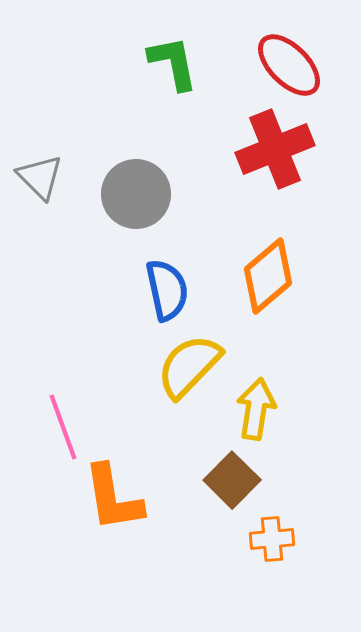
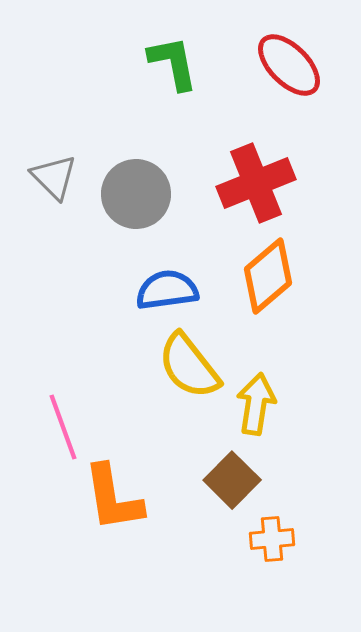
red cross: moved 19 px left, 34 px down
gray triangle: moved 14 px right
blue semicircle: rotated 86 degrees counterclockwise
yellow semicircle: rotated 82 degrees counterclockwise
yellow arrow: moved 5 px up
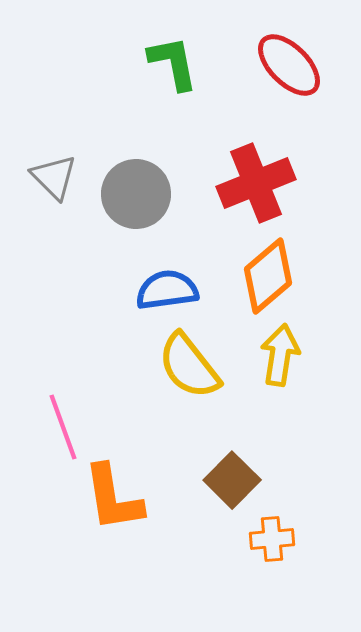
yellow arrow: moved 24 px right, 49 px up
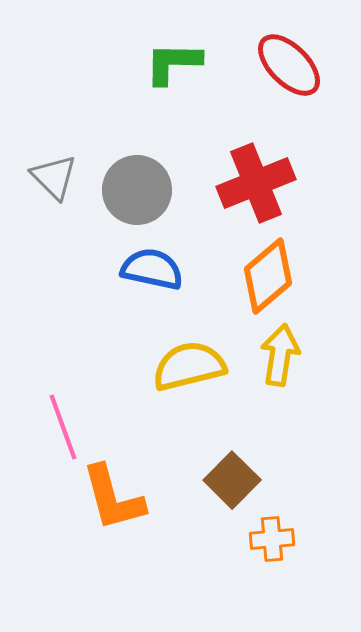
green L-shape: rotated 78 degrees counterclockwise
gray circle: moved 1 px right, 4 px up
blue semicircle: moved 15 px left, 21 px up; rotated 20 degrees clockwise
yellow semicircle: rotated 114 degrees clockwise
orange L-shape: rotated 6 degrees counterclockwise
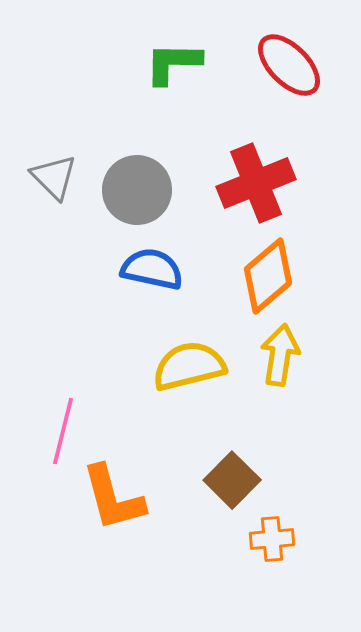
pink line: moved 4 px down; rotated 34 degrees clockwise
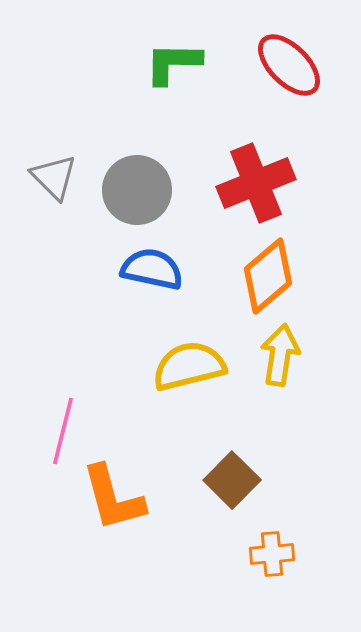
orange cross: moved 15 px down
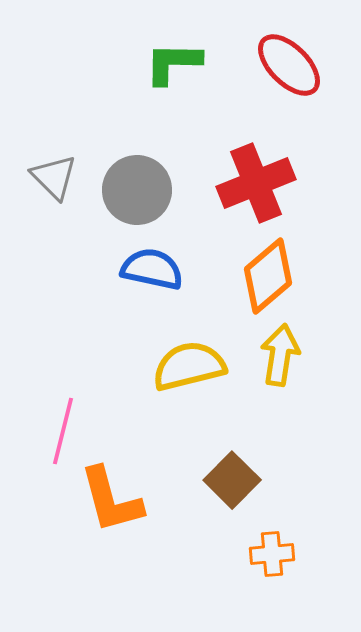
orange L-shape: moved 2 px left, 2 px down
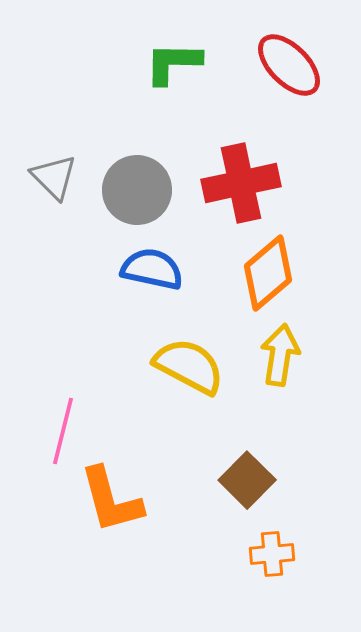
red cross: moved 15 px left; rotated 10 degrees clockwise
orange diamond: moved 3 px up
yellow semicircle: rotated 42 degrees clockwise
brown square: moved 15 px right
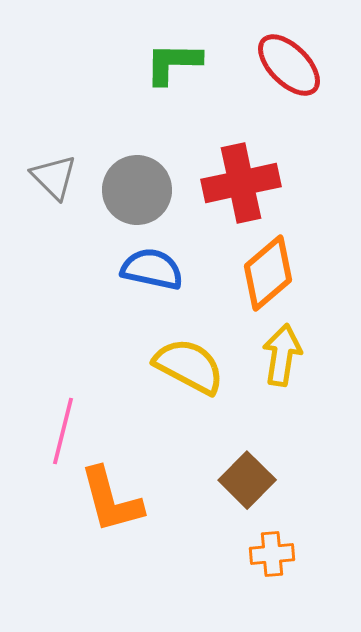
yellow arrow: moved 2 px right
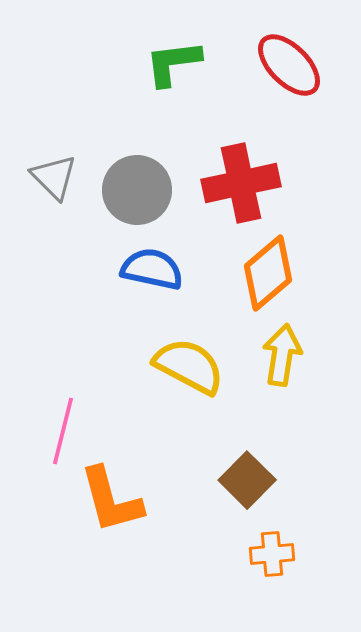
green L-shape: rotated 8 degrees counterclockwise
